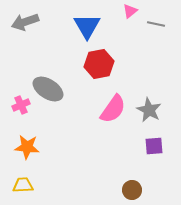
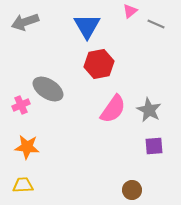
gray line: rotated 12 degrees clockwise
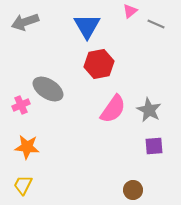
yellow trapezoid: rotated 60 degrees counterclockwise
brown circle: moved 1 px right
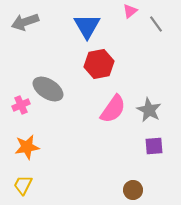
gray line: rotated 30 degrees clockwise
orange star: rotated 15 degrees counterclockwise
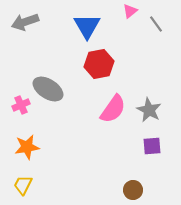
purple square: moved 2 px left
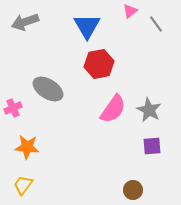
pink cross: moved 8 px left, 3 px down
orange star: rotated 15 degrees clockwise
yellow trapezoid: rotated 10 degrees clockwise
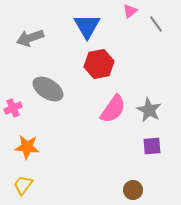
gray arrow: moved 5 px right, 16 px down
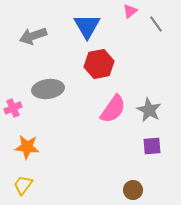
gray arrow: moved 3 px right, 2 px up
gray ellipse: rotated 40 degrees counterclockwise
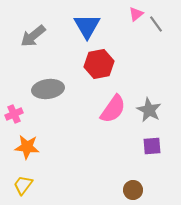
pink triangle: moved 6 px right, 3 px down
gray arrow: rotated 20 degrees counterclockwise
pink cross: moved 1 px right, 6 px down
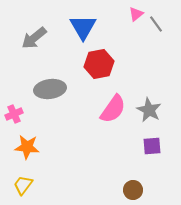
blue triangle: moved 4 px left, 1 px down
gray arrow: moved 1 px right, 2 px down
gray ellipse: moved 2 px right
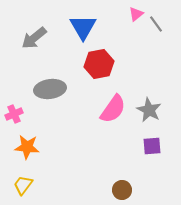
brown circle: moved 11 px left
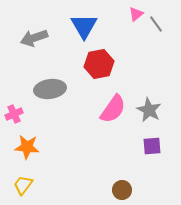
blue triangle: moved 1 px right, 1 px up
gray arrow: rotated 20 degrees clockwise
